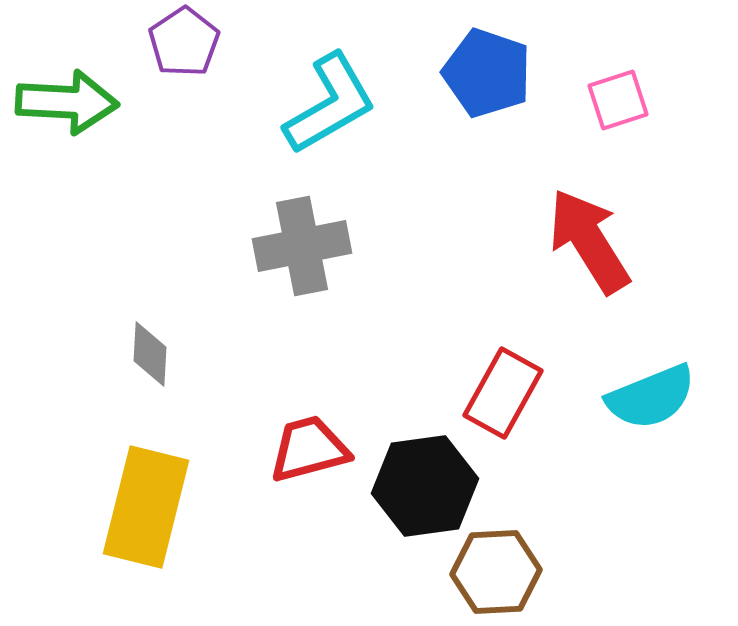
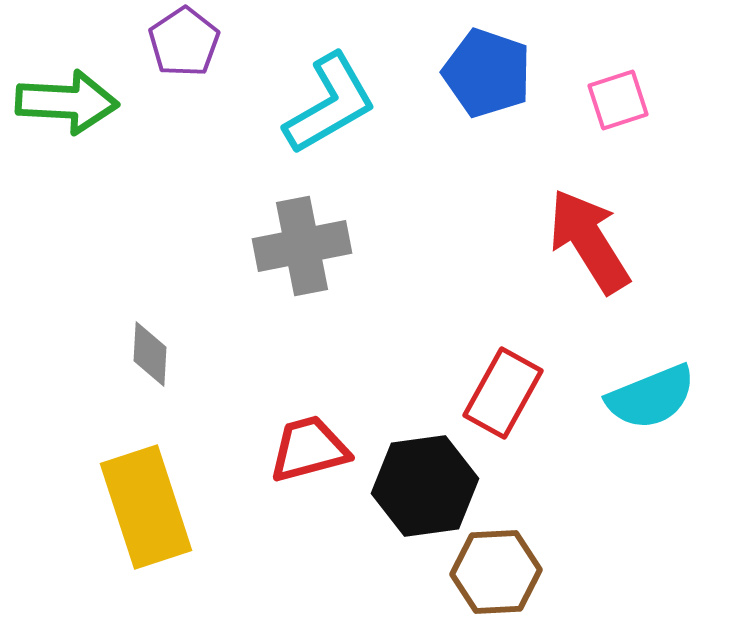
yellow rectangle: rotated 32 degrees counterclockwise
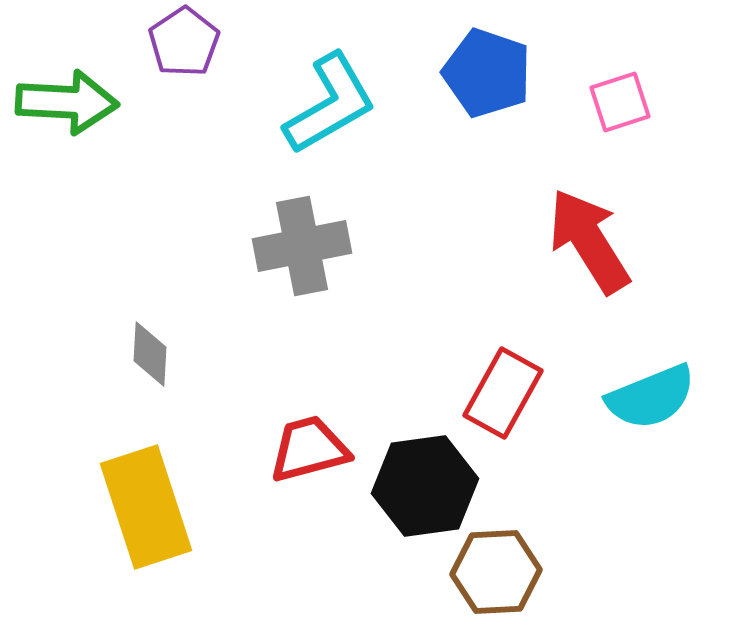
pink square: moved 2 px right, 2 px down
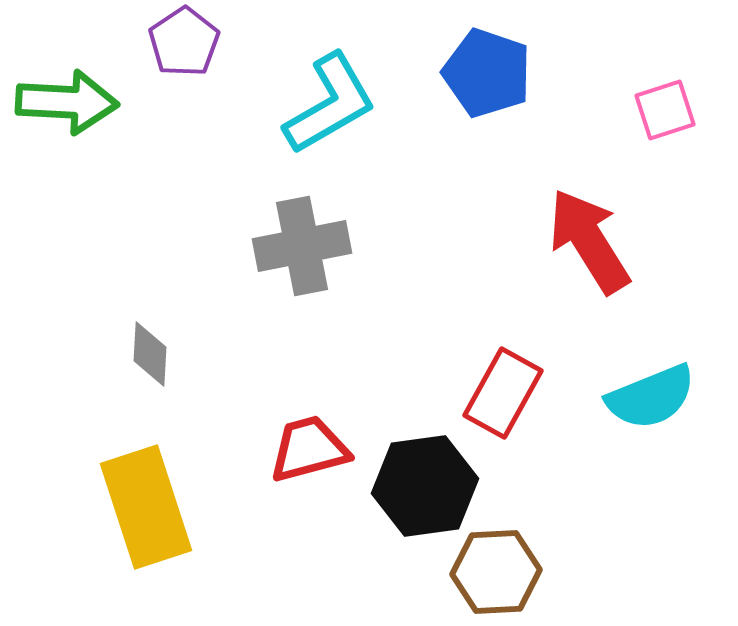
pink square: moved 45 px right, 8 px down
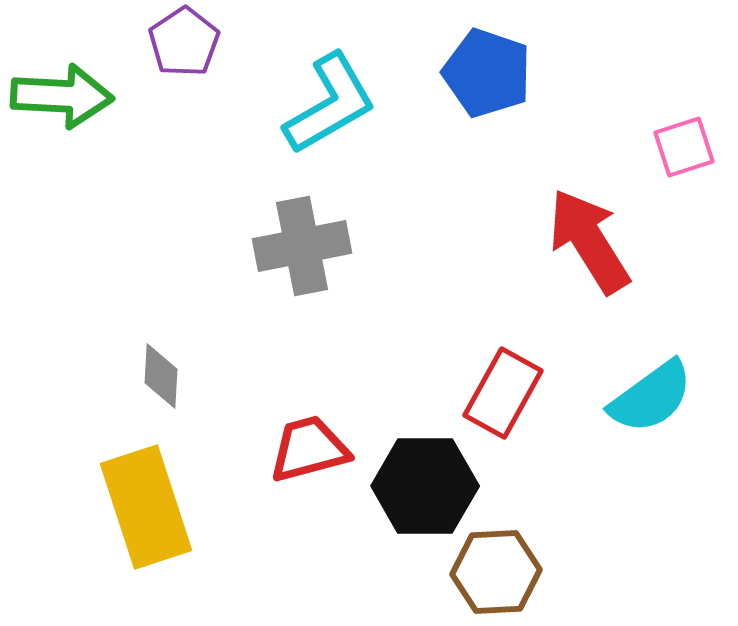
green arrow: moved 5 px left, 6 px up
pink square: moved 19 px right, 37 px down
gray diamond: moved 11 px right, 22 px down
cyan semicircle: rotated 14 degrees counterclockwise
black hexagon: rotated 8 degrees clockwise
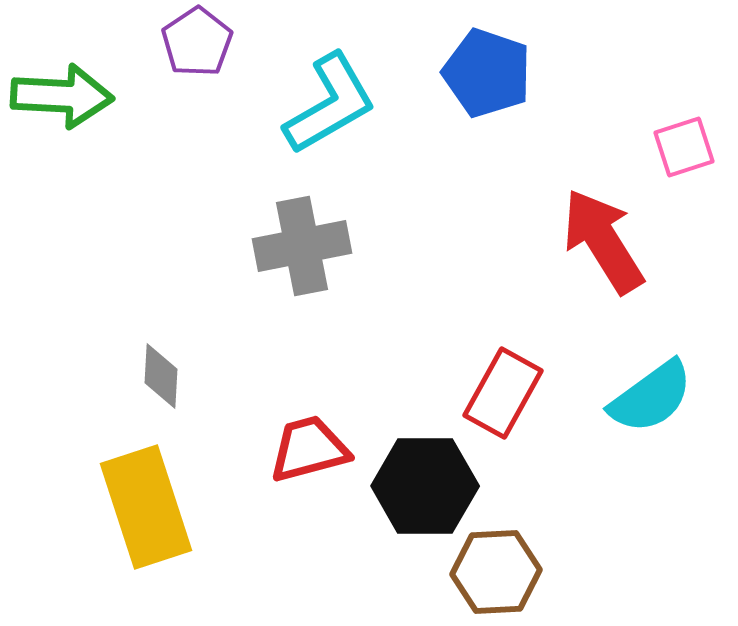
purple pentagon: moved 13 px right
red arrow: moved 14 px right
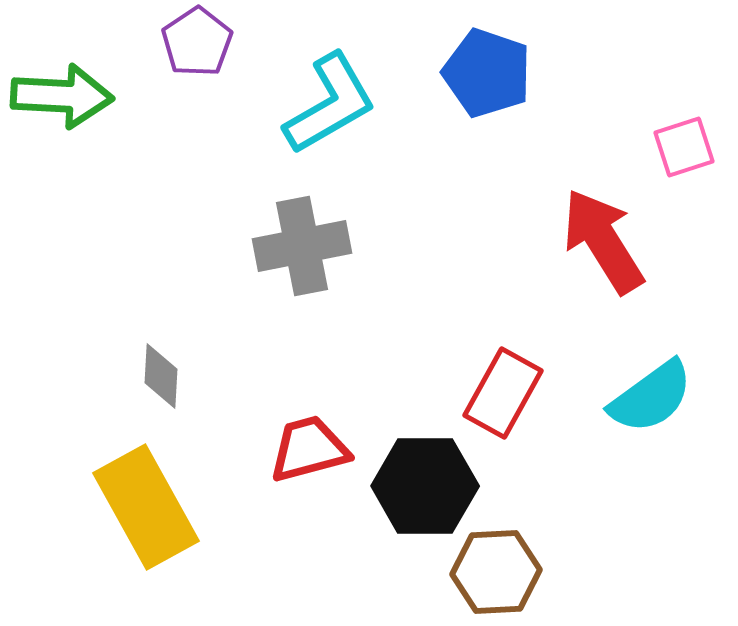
yellow rectangle: rotated 11 degrees counterclockwise
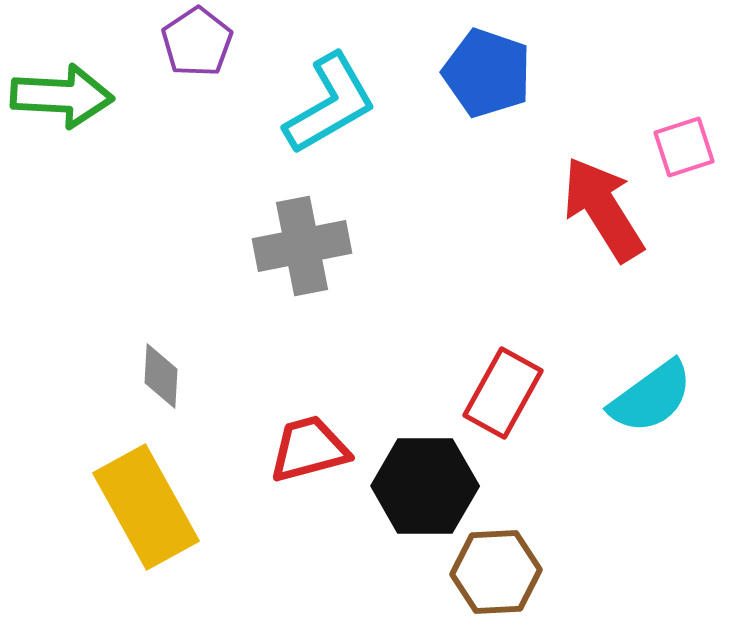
red arrow: moved 32 px up
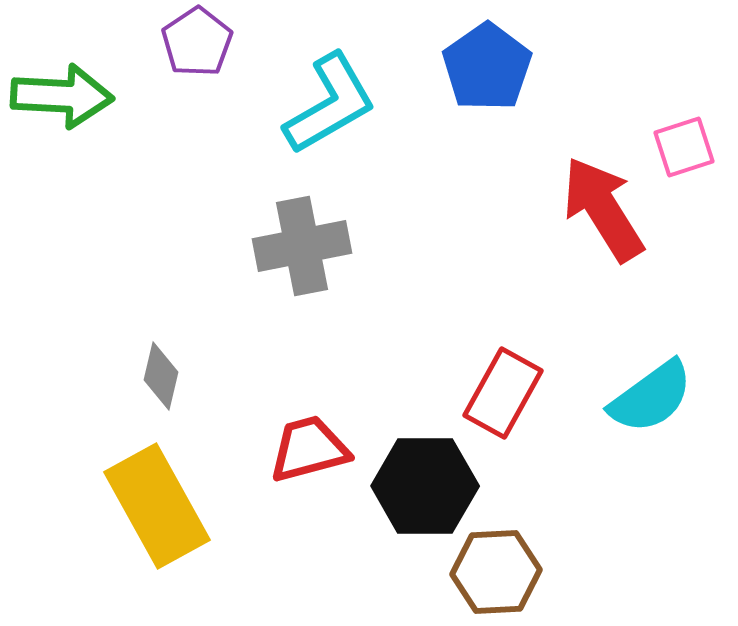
blue pentagon: moved 6 px up; rotated 18 degrees clockwise
gray diamond: rotated 10 degrees clockwise
yellow rectangle: moved 11 px right, 1 px up
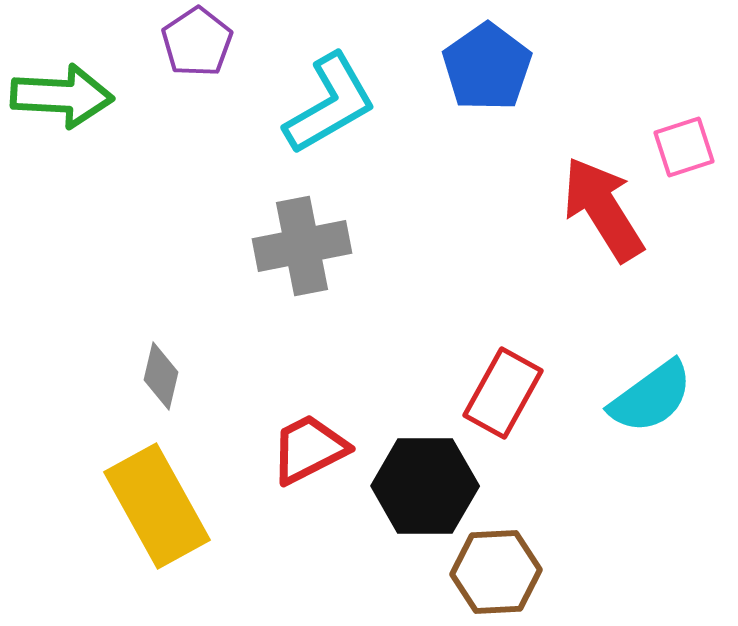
red trapezoid: rotated 12 degrees counterclockwise
